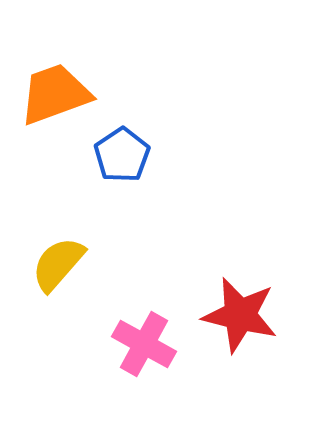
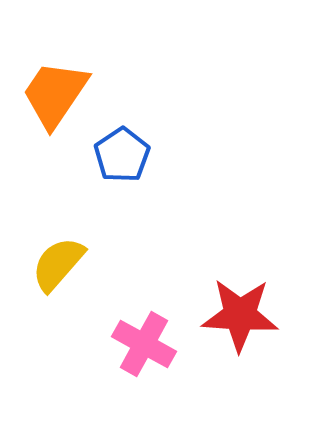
orange trapezoid: rotated 36 degrees counterclockwise
red star: rotated 10 degrees counterclockwise
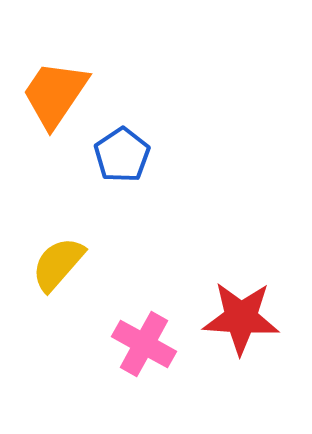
red star: moved 1 px right, 3 px down
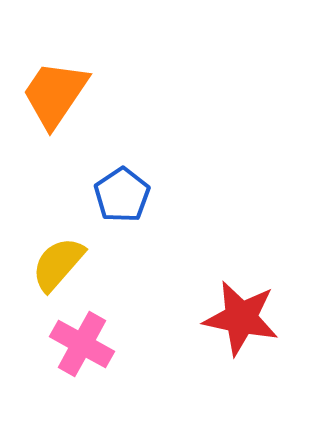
blue pentagon: moved 40 px down
red star: rotated 8 degrees clockwise
pink cross: moved 62 px left
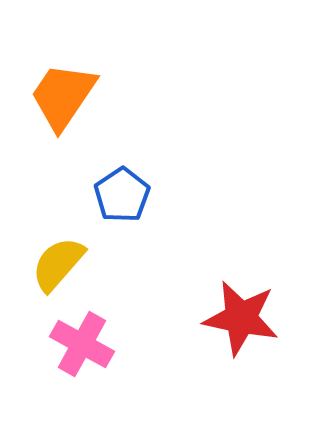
orange trapezoid: moved 8 px right, 2 px down
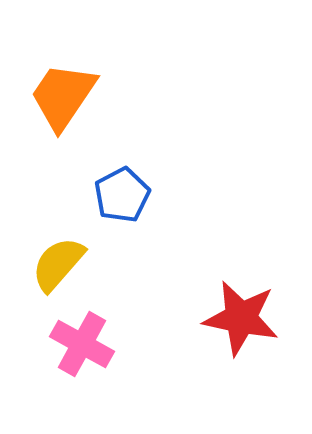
blue pentagon: rotated 6 degrees clockwise
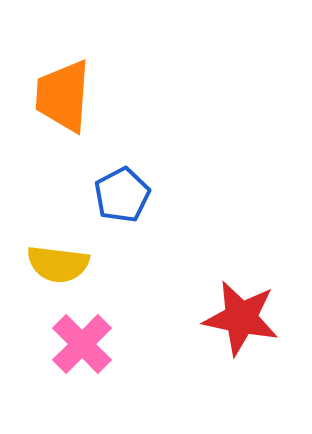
orange trapezoid: rotated 30 degrees counterclockwise
yellow semicircle: rotated 124 degrees counterclockwise
pink cross: rotated 16 degrees clockwise
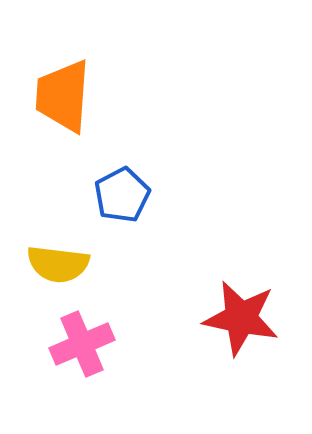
pink cross: rotated 22 degrees clockwise
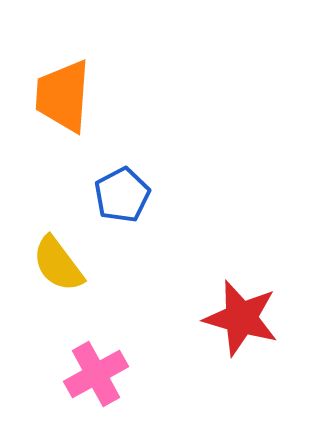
yellow semicircle: rotated 46 degrees clockwise
red star: rotated 4 degrees clockwise
pink cross: moved 14 px right, 30 px down; rotated 6 degrees counterclockwise
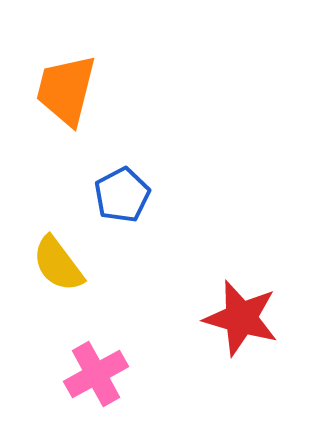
orange trapezoid: moved 3 px right, 6 px up; rotated 10 degrees clockwise
